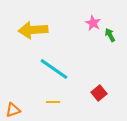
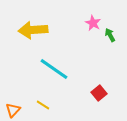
yellow line: moved 10 px left, 3 px down; rotated 32 degrees clockwise
orange triangle: rotated 28 degrees counterclockwise
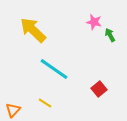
pink star: moved 1 px right, 1 px up; rotated 14 degrees counterclockwise
yellow arrow: rotated 48 degrees clockwise
red square: moved 4 px up
yellow line: moved 2 px right, 2 px up
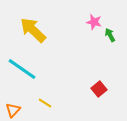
cyan line: moved 32 px left
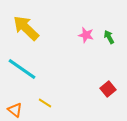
pink star: moved 8 px left, 13 px down
yellow arrow: moved 7 px left, 2 px up
green arrow: moved 1 px left, 2 px down
red square: moved 9 px right
orange triangle: moved 2 px right; rotated 35 degrees counterclockwise
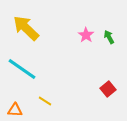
pink star: rotated 21 degrees clockwise
yellow line: moved 2 px up
orange triangle: rotated 35 degrees counterclockwise
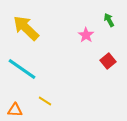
green arrow: moved 17 px up
red square: moved 28 px up
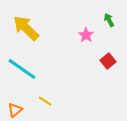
orange triangle: rotated 42 degrees counterclockwise
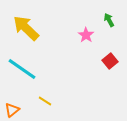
red square: moved 2 px right
orange triangle: moved 3 px left
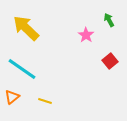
yellow line: rotated 16 degrees counterclockwise
orange triangle: moved 13 px up
